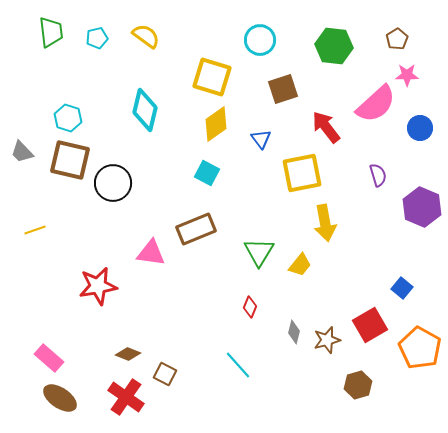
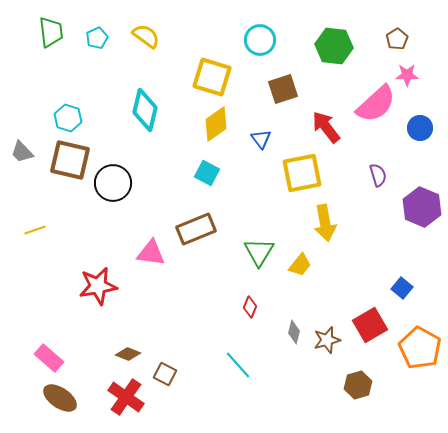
cyan pentagon at (97, 38): rotated 10 degrees counterclockwise
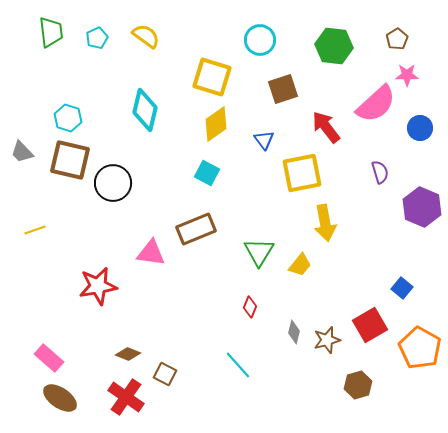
blue triangle at (261, 139): moved 3 px right, 1 px down
purple semicircle at (378, 175): moved 2 px right, 3 px up
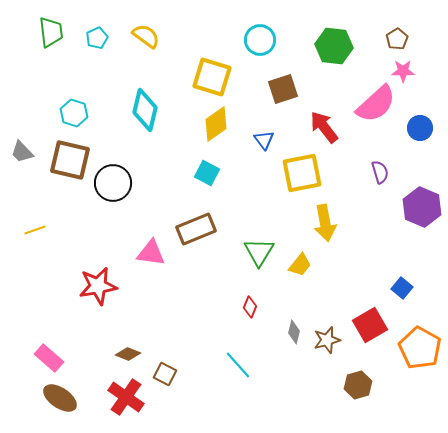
pink star at (407, 75): moved 4 px left, 4 px up
cyan hexagon at (68, 118): moved 6 px right, 5 px up
red arrow at (326, 127): moved 2 px left
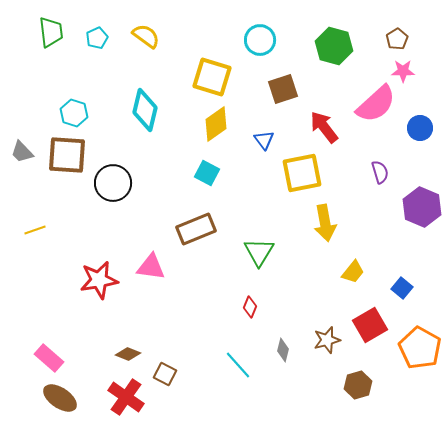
green hexagon at (334, 46): rotated 9 degrees clockwise
brown square at (70, 160): moved 3 px left, 5 px up; rotated 9 degrees counterclockwise
pink triangle at (151, 253): moved 14 px down
yellow trapezoid at (300, 265): moved 53 px right, 7 px down
red star at (98, 286): moved 1 px right, 6 px up
gray diamond at (294, 332): moved 11 px left, 18 px down
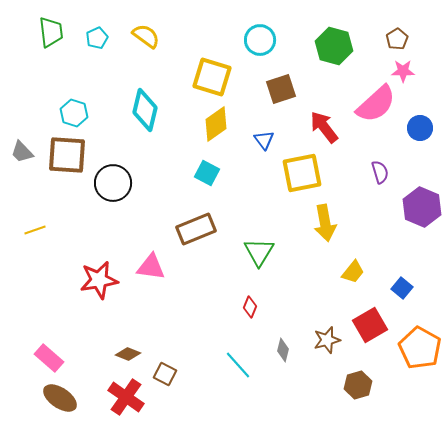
brown square at (283, 89): moved 2 px left
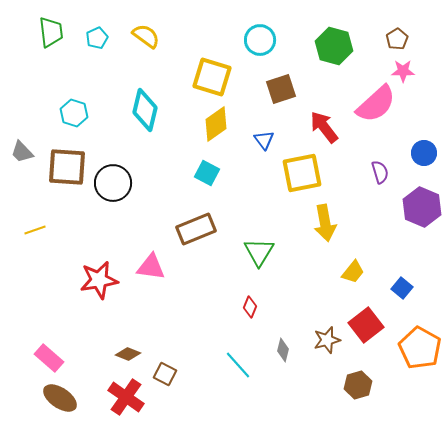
blue circle at (420, 128): moved 4 px right, 25 px down
brown square at (67, 155): moved 12 px down
red square at (370, 325): moved 4 px left; rotated 8 degrees counterclockwise
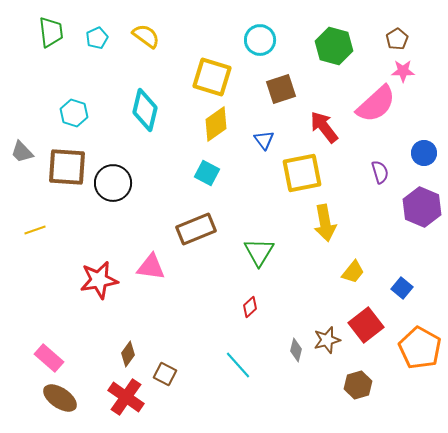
red diamond at (250, 307): rotated 25 degrees clockwise
gray diamond at (283, 350): moved 13 px right
brown diamond at (128, 354): rotated 75 degrees counterclockwise
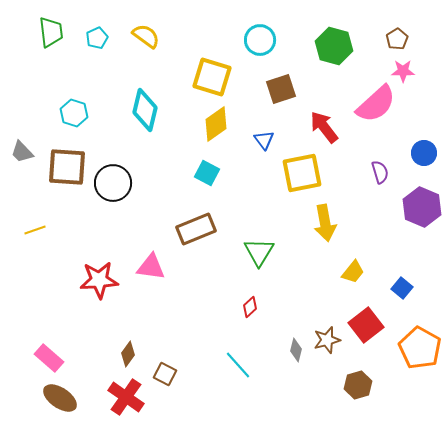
red star at (99, 280): rotated 6 degrees clockwise
